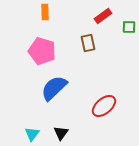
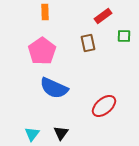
green square: moved 5 px left, 9 px down
pink pentagon: rotated 20 degrees clockwise
blue semicircle: rotated 112 degrees counterclockwise
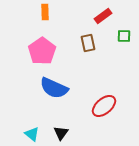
cyan triangle: rotated 28 degrees counterclockwise
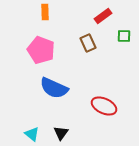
brown rectangle: rotated 12 degrees counterclockwise
pink pentagon: moved 1 px left, 1 px up; rotated 16 degrees counterclockwise
red ellipse: rotated 65 degrees clockwise
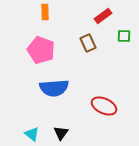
blue semicircle: rotated 28 degrees counterclockwise
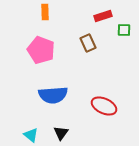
red rectangle: rotated 18 degrees clockwise
green square: moved 6 px up
blue semicircle: moved 1 px left, 7 px down
cyan triangle: moved 1 px left, 1 px down
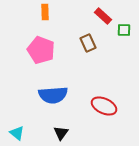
red rectangle: rotated 60 degrees clockwise
cyan triangle: moved 14 px left, 2 px up
